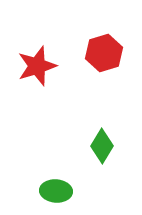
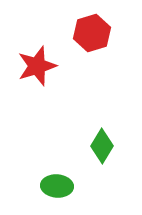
red hexagon: moved 12 px left, 20 px up
green ellipse: moved 1 px right, 5 px up
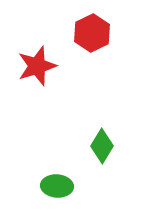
red hexagon: rotated 9 degrees counterclockwise
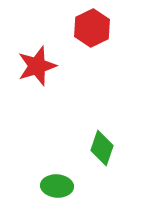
red hexagon: moved 5 px up
green diamond: moved 2 px down; rotated 12 degrees counterclockwise
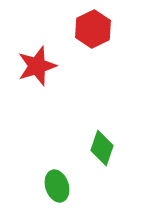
red hexagon: moved 1 px right, 1 px down
green ellipse: rotated 68 degrees clockwise
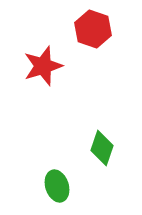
red hexagon: rotated 15 degrees counterclockwise
red star: moved 6 px right
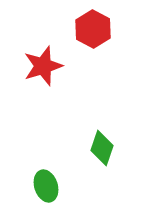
red hexagon: rotated 9 degrees clockwise
green ellipse: moved 11 px left
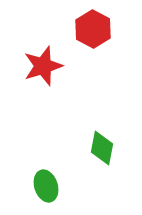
green diamond: rotated 8 degrees counterclockwise
